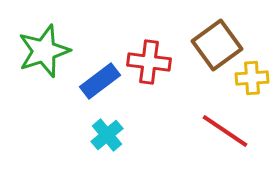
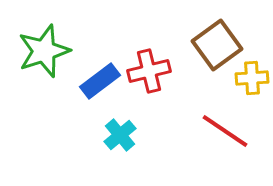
red cross: moved 9 px down; rotated 21 degrees counterclockwise
cyan cross: moved 13 px right
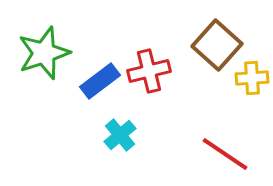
brown square: rotated 12 degrees counterclockwise
green star: moved 2 px down
red line: moved 23 px down
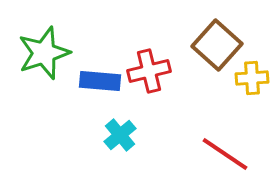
blue rectangle: rotated 42 degrees clockwise
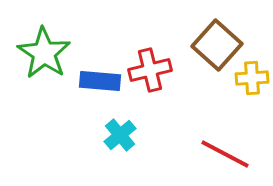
green star: rotated 20 degrees counterclockwise
red cross: moved 1 px right, 1 px up
red line: rotated 6 degrees counterclockwise
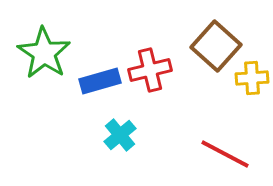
brown square: moved 1 px left, 1 px down
blue rectangle: rotated 21 degrees counterclockwise
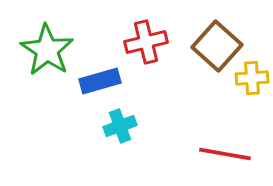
brown square: moved 1 px right
green star: moved 3 px right, 3 px up
red cross: moved 4 px left, 28 px up
cyan cross: moved 9 px up; rotated 20 degrees clockwise
red line: rotated 18 degrees counterclockwise
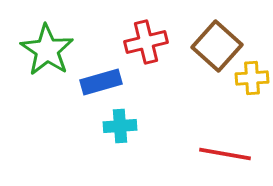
blue rectangle: moved 1 px right, 1 px down
cyan cross: rotated 16 degrees clockwise
